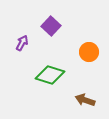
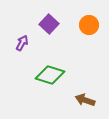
purple square: moved 2 px left, 2 px up
orange circle: moved 27 px up
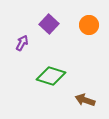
green diamond: moved 1 px right, 1 px down
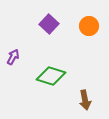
orange circle: moved 1 px down
purple arrow: moved 9 px left, 14 px down
brown arrow: rotated 120 degrees counterclockwise
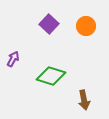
orange circle: moved 3 px left
purple arrow: moved 2 px down
brown arrow: moved 1 px left
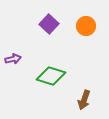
purple arrow: rotated 49 degrees clockwise
brown arrow: rotated 30 degrees clockwise
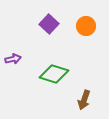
green diamond: moved 3 px right, 2 px up
